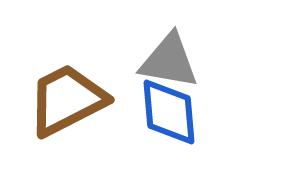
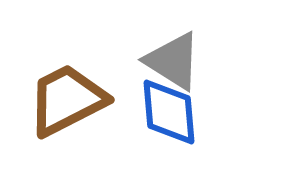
gray triangle: moved 4 px right; rotated 22 degrees clockwise
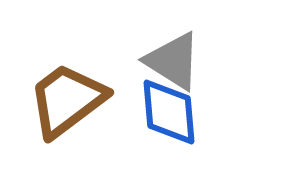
brown trapezoid: rotated 10 degrees counterclockwise
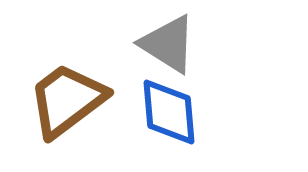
gray triangle: moved 5 px left, 17 px up
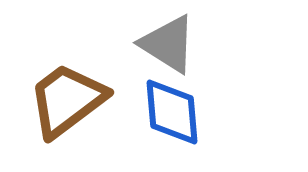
blue diamond: moved 3 px right
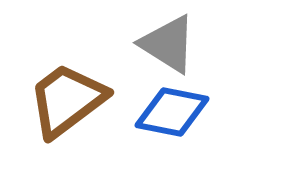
blue diamond: rotated 74 degrees counterclockwise
